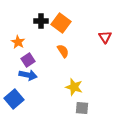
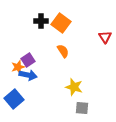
orange star: moved 25 px down; rotated 24 degrees clockwise
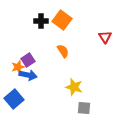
orange square: moved 1 px right, 3 px up
gray square: moved 2 px right
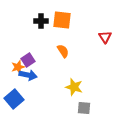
orange square: rotated 30 degrees counterclockwise
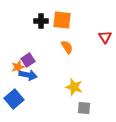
orange semicircle: moved 4 px right, 4 px up
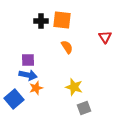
purple square: rotated 32 degrees clockwise
orange star: moved 18 px right, 21 px down
gray square: rotated 24 degrees counterclockwise
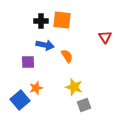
orange semicircle: moved 9 px down
purple square: moved 2 px down
blue arrow: moved 17 px right, 30 px up
blue square: moved 6 px right, 1 px down
gray square: moved 3 px up
